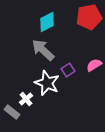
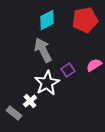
red pentagon: moved 4 px left, 3 px down
cyan diamond: moved 2 px up
gray arrow: rotated 20 degrees clockwise
white star: rotated 20 degrees clockwise
white cross: moved 4 px right, 2 px down
gray rectangle: moved 2 px right, 1 px down
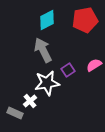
white star: rotated 20 degrees clockwise
gray rectangle: moved 1 px right; rotated 14 degrees counterclockwise
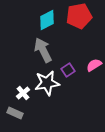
red pentagon: moved 6 px left, 4 px up
white cross: moved 7 px left, 8 px up
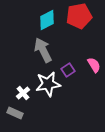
pink semicircle: rotated 91 degrees clockwise
white star: moved 1 px right, 1 px down
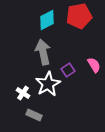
gray arrow: moved 2 px down; rotated 15 degrees clockwise
white star: rotated 20 degrees counterclockwise
white cross: rotated 16 degrees counterclockwise
gray rectangle: moved 19 px right, 2 px down
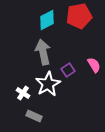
gray rectangle: moved 1 px down
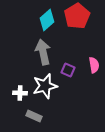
red pentagon: moved 2 px left; rotated 20 degrees counterclockwise
cyan diamond: rotated 15 degrees counterclockwise
pink semicircle: rotated 21 degrees clockwise
purple square: rotated 32 degrees counterclockwise
white star: moved 3 px left, 2 px down; rotated 15 degrees clockwise
white cross: moved 3 px left; rotated 32 degrees counterclockwise
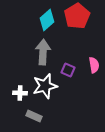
gray arrow: rotated 15 degrees clockwise
